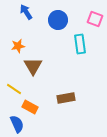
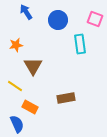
orange star: moved 2 px left, 1 px up
yellow line: moved 1 px right, 3 px up
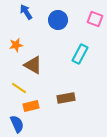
cyan rectangle: moved 10 px down; rotated 36 degrees clockwise
brown triangle: moved 1 px up; rotated 30 degrees counterclockwise
yellow line: moved 4 px right, 2 px down
orange rectangle: moved 1 px right, 1 px up; rotated 42 degrees counterclockwise
